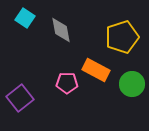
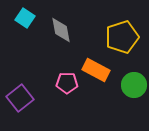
green circle: moved 2 px right, 1 px down
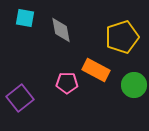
cyan square: rotated 24 degrees counterclockwise
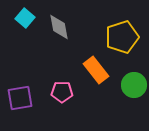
cyan square: rotated 30 degrees clockwise
gray diamond: moved 2 px left, 3 px up
orange rectangle: rotated 24 degrees clockwise
pink pentagon: moved 5 px left, 9 px down
purple square: rotated 28 degrees clockwise
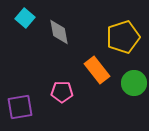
gray diamond: moved 5 px down
yellow pentagon: moved 1 px right
orange rectangle: moved 1 px right
green circle: moved 2 px up
purple square: moved 9 px down
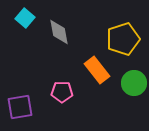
yellow pentagon: moved 2 px down
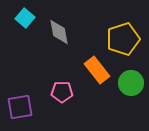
green circle: moved 3 px left
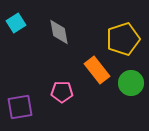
cyan square: moved 9 px left, 5 px down; rotated 18 degrees clockwise
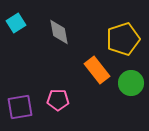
pink pentagon: moved 4 px left, 8 px down
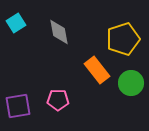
purple square: moved 2 px left, 1 px up
